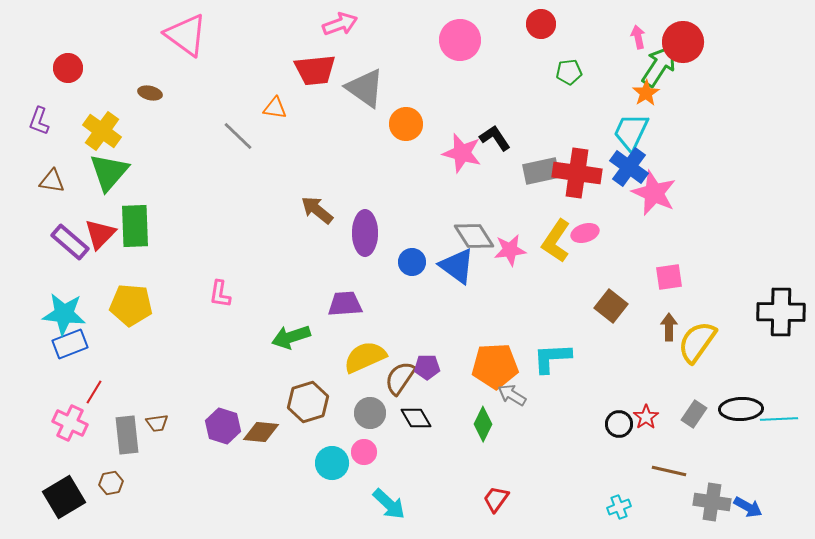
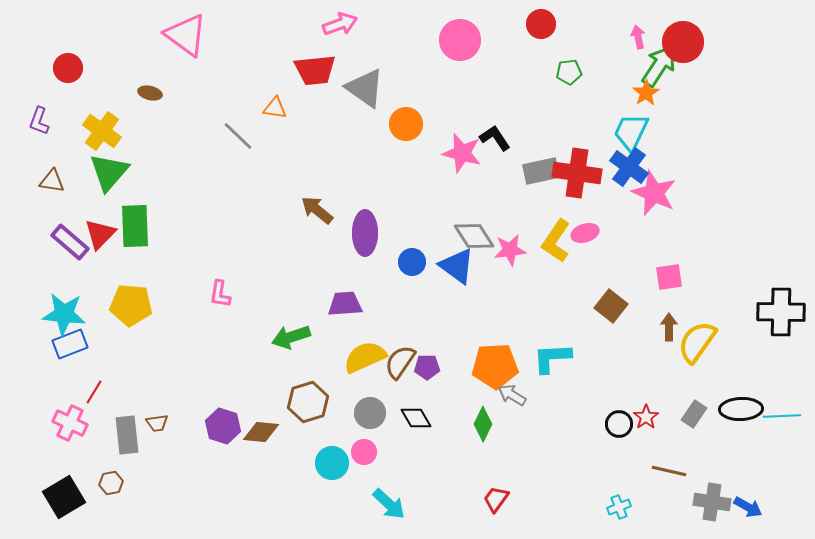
brown semicircle at (400, 378): moved 16 px up
cyan line at (779, 419): moved 3 px right, 3 px up
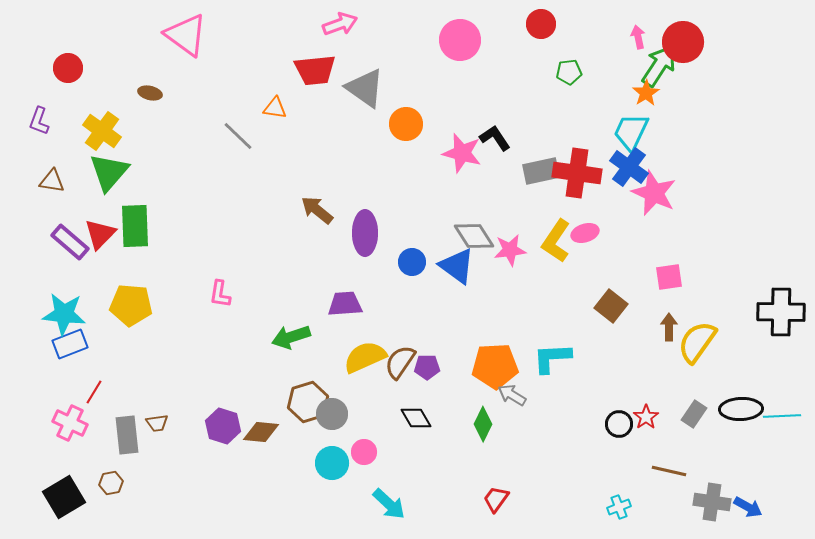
gray circle at (370, 413): moved 38 px left, 1 px down
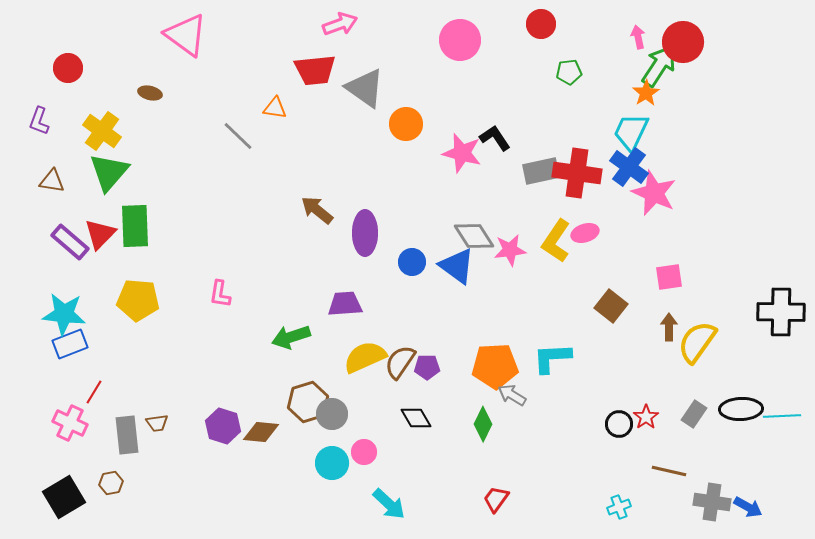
yellow pentagon at (131, 305): moved 7 px right, 5 px up
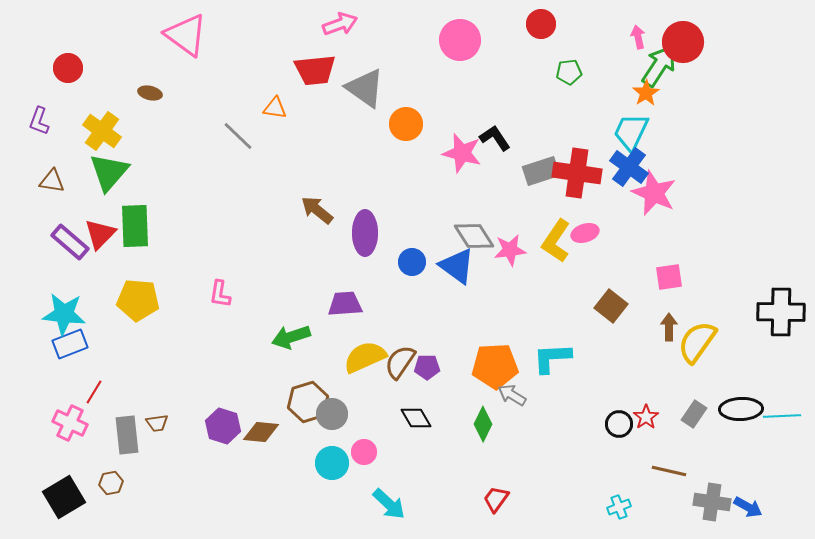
gray rectangle at (541, 171): rotated 6 degrees counterclockwise
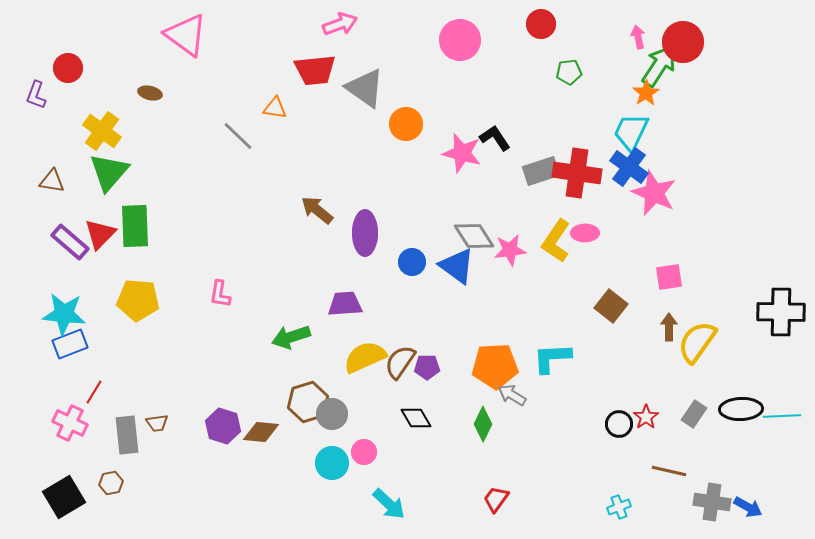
purple L-shape at (39, 121): moved 3 px left, 26 px up
pink ellipse at (585, 233): rotated 16 degrees clockwise
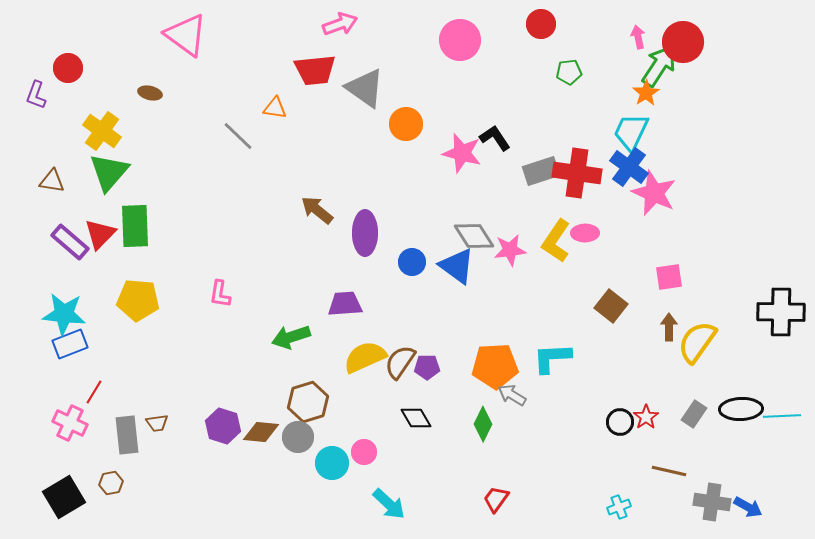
gray circle at (332, 414): moved 34 px left, 23 px down
black circle at (619, 424): moved 1 px right, 2 px up
